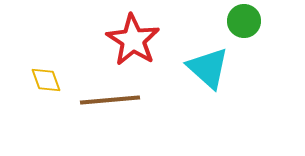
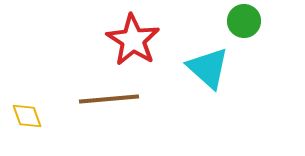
yellow diamond: moved 19 px left, 36 px down
brown line: moved 1 px left, 1 px up
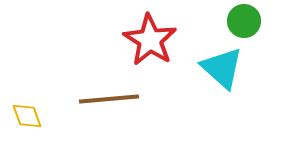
red star: moved 17 px right
cyan triangle: moved 14 px right
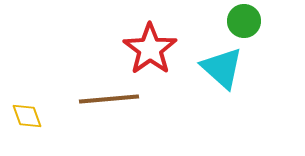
red star: moved 9 px down; rotated 4 degrees clockwise
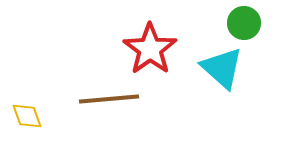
green circle: moved 2 px down
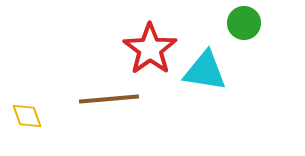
cyan triangle: moved 17 px left, 3 px down; rotated 33 degrees counterclockwise
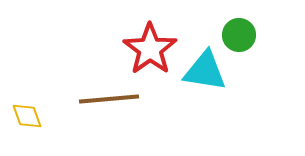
green circle: moved 5 px left, 12 px down
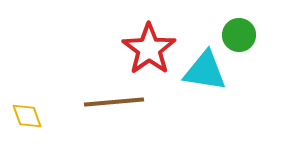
red star: moved 1 px left
brown line: moved 5 px right, 3 px down
